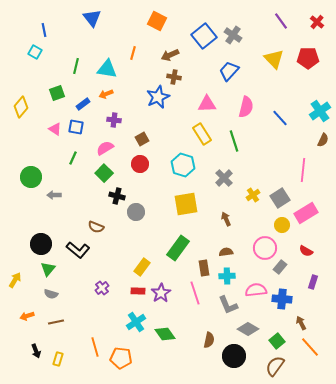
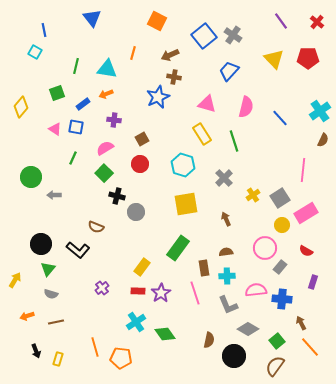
pink triangle at (207, 104): rotated 18 degrees clockwise
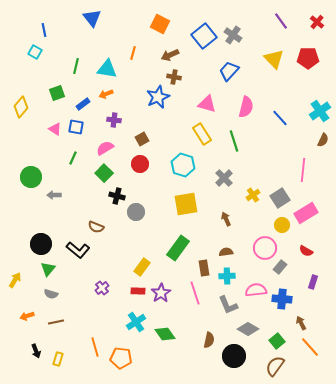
orange square at (157, 21): moved 3 px right, 3 px down
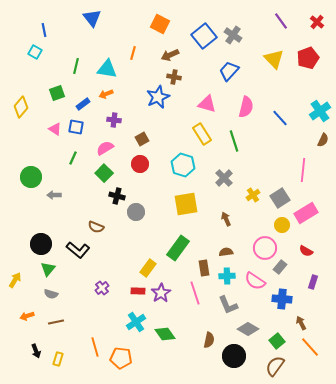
red pentagon at (308, 58): rotated 20 degrees counterclockwise
yellow rectangle at (142, 267): moved 6 px right, 1 px down
pink semicircle at (256, 290): moved 1 px left, 9 px up; rotated 140 degrees counterclockwise
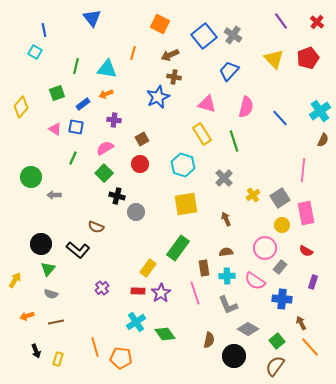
pink rectangle at (306, 213): rotated 70 degrees counterclockwise
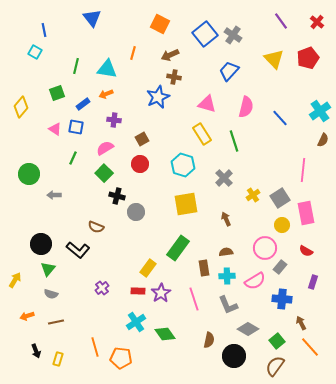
blue square at (204, 36): moved 1 px right, 2 px up
green circle at (31, 177): moved 2 px left, 3 px up
pink semicircle at (255, 281): rotated 65 degrees counterclockwise
pink line at (195, 293): moved 1 px left, 6 px down
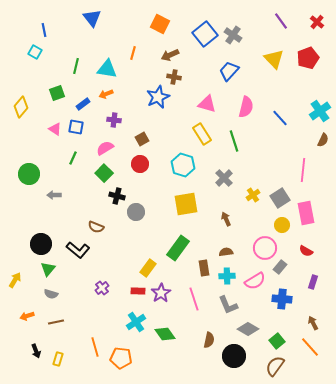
brown arrow at (301, 323): moved 12 px right
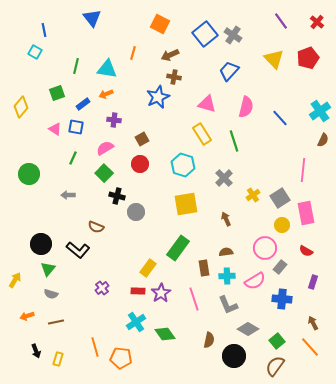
gray arrow at (54, 195): moved 14 px right
